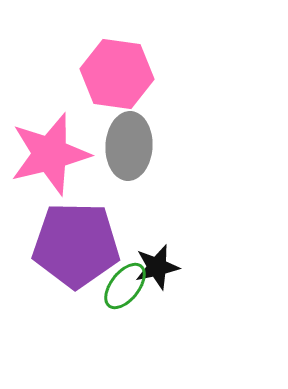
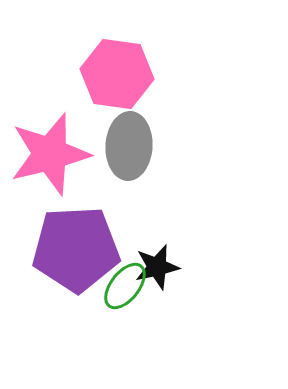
purple pentagon: moved 4 px down; rotated 4 degrees counterclockwise
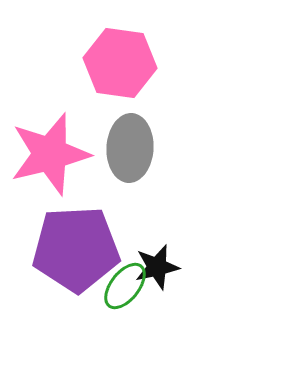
pink hexagon: moved 3 px right, 11 px up
gray ellipse: moved 1 px right, 2 px down
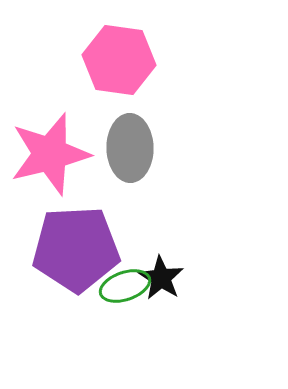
pink hexagon: moved 1 px left, 3 px up
gray ellipse: rotated 4 degrees counterclockwise
black star: moved 4 px right, 11 px down; rotated 27 degrees counterclockwise
green ellipse: rotated 33 degrees clockwise
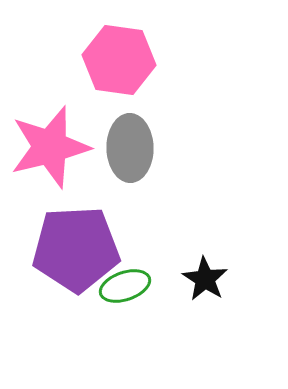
pink star: moved 7 px up
black star: moved 44 px right, 1 px down
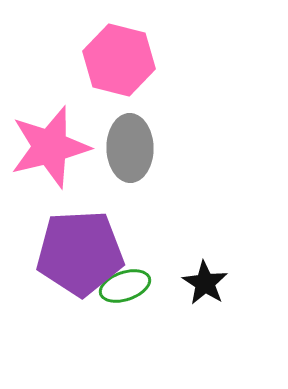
pink hexagon: rotated 6 degrees clockwise
purple pentagon: moved 4 px right, 4 px down
black star: moved 4 px down
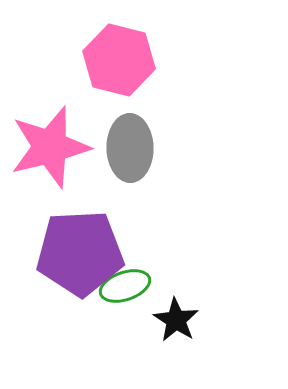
black star: moved 29 px left, 37 px down
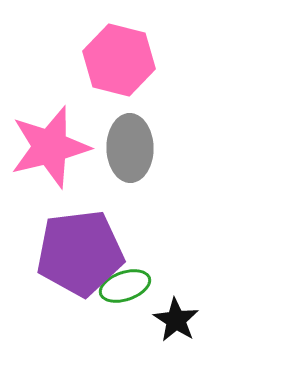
purple pentagon: rotated 4 degrees counterclockwise
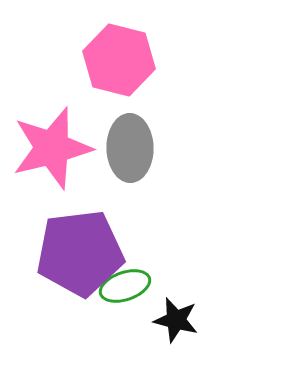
pink star: moved 2 px right, 1 px down
black star: rotated 18 degrees counterclockwise
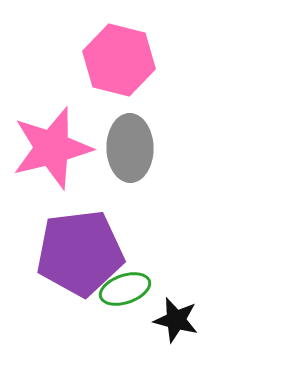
green ellipse: moved 3 px down
